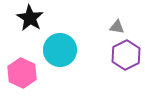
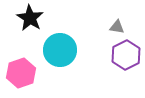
pink hexagon: moved 1 px left; rotated 16 degrees clockwise
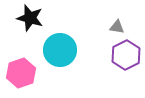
black star: rotated 16 degrees counterclockwise
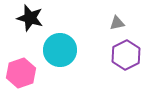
gray triangle: moved 4 px up; rotated 21 degrees counterclockwise
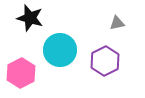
purple hexagon: moved 21 px left, 6 px down
pink hexagon: rotated 8 degrees counterclockwise
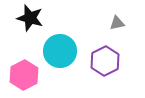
cyan circle: moved 1 px down
pink hexagon: moved 3 px right, 2 px down
